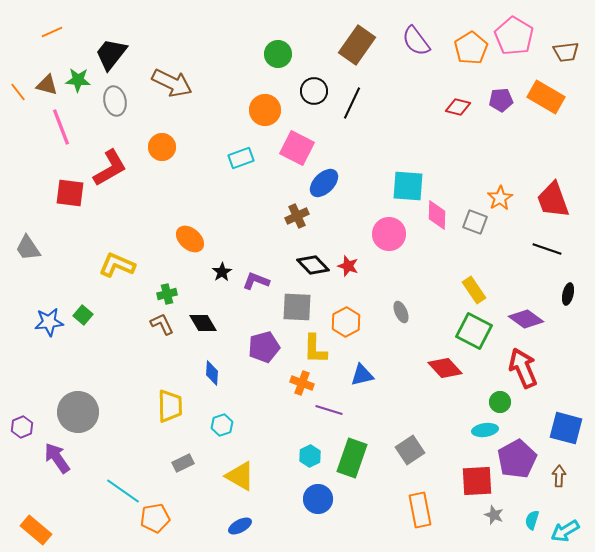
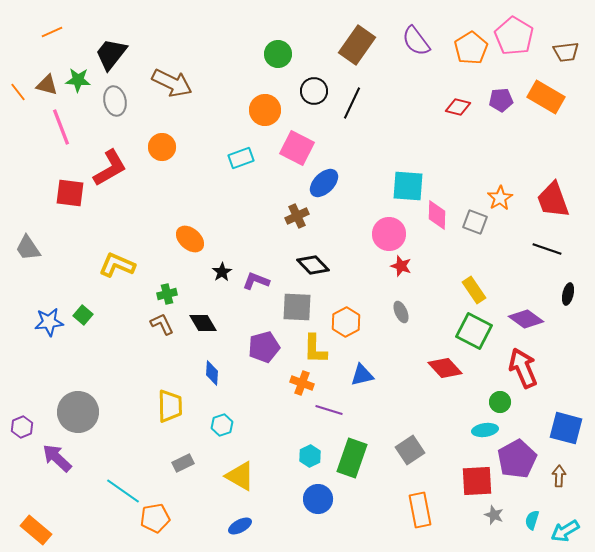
red star at (348, 266): moved 53 px right
purple arrow at (57, 458): rotated 12 degrees counterclockwise
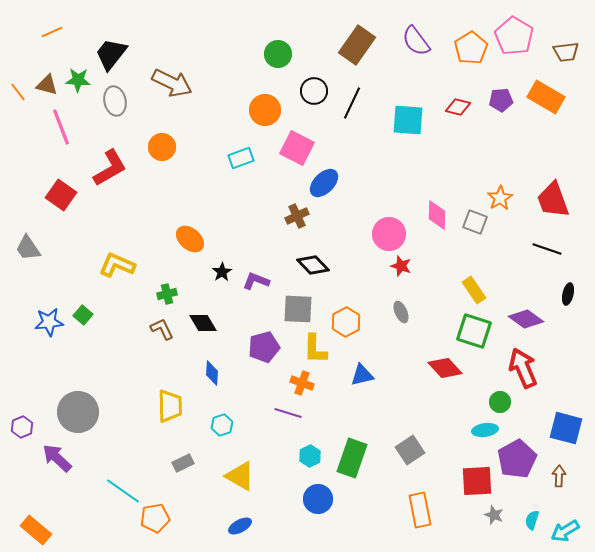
cyan square at (408, 186): moved 66 px up
red square at (70, 193): moved 9 px left, 2 px down; rotated 28 degrees clockwise
gray square at (297, 307): moved 1 px right, 2 px down
brown L-shape at (162, 324): moved 5 px down
green square at (474, 331): rotated 9 degrees counterclockwise
purple line at (329, 410): moved 41 px left, 3 px down
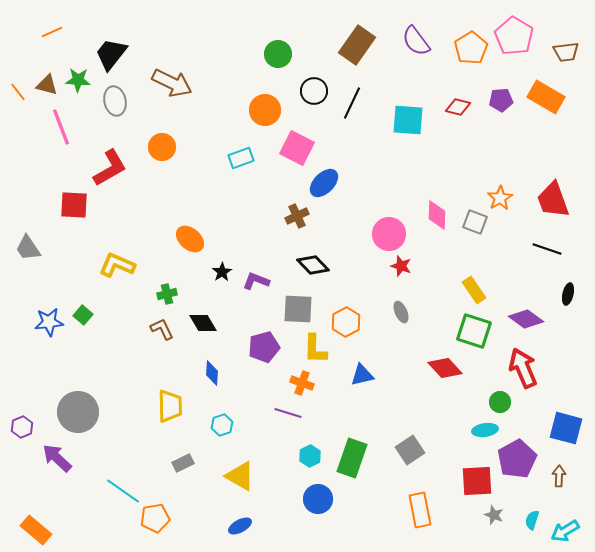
red square at (61, 195): moved 13 px right, 10 px down; rotated 32 degrees counterclockwise
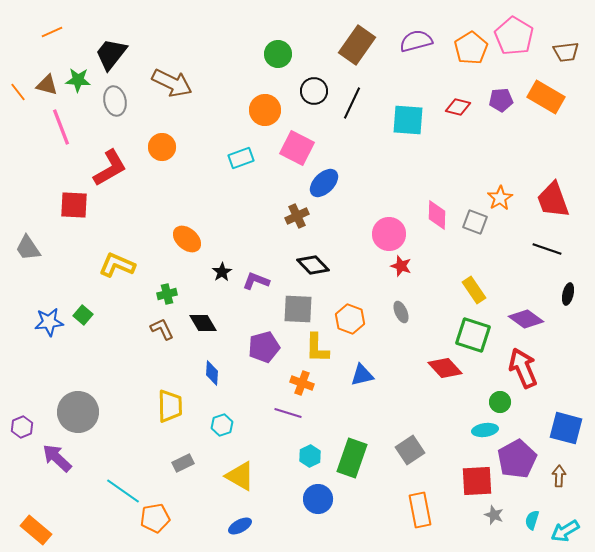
purple semicircle at (416, 41): rotated 112 degrees clockwise
orange ellipse at (190, 239): moved 3 px left
orange hexagon at (346, 322): moved 4 px right, 3 px up; rotated 12 degrees counterclockwise
green square at (474, 331): moved 1 px left, 4 px down
yellow L-shape at (315, 349): moved 2 px right, 1 px up
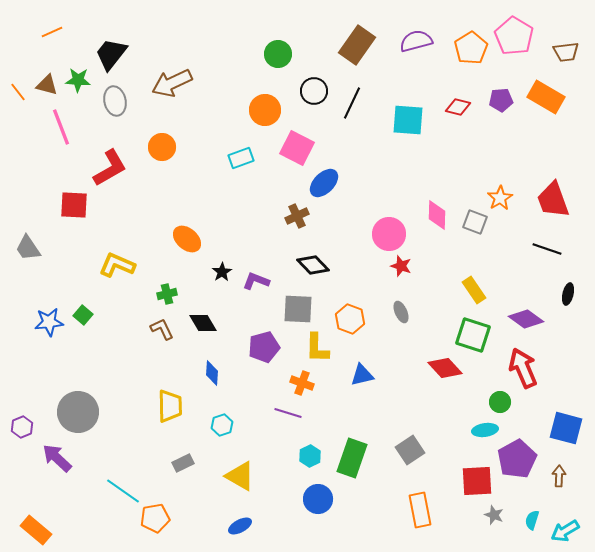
brown arrow at (172, 83): rotated 129 degrees clockwise
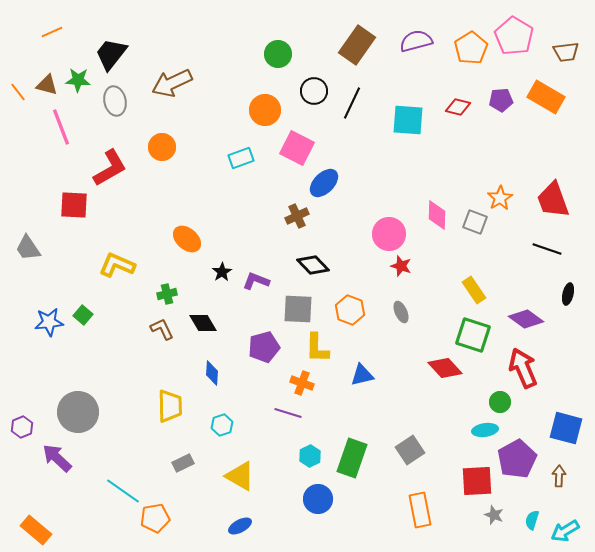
orange hexagon at (350, 319): moved 9 px up
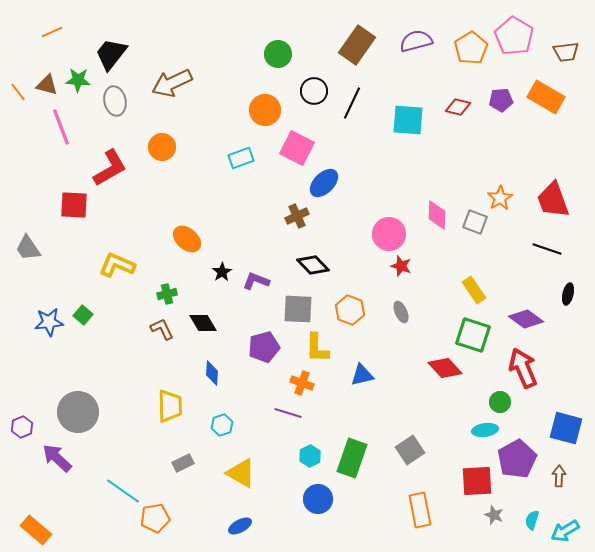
yellow triangle at (240, 476): moved 1 px right, 3 px up
